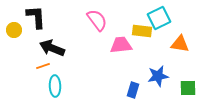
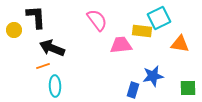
blue star: moved 5 px left
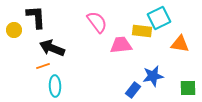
pink semicircle: moved 2 px down
blue rectangle: rotated 21 degrees clockwise
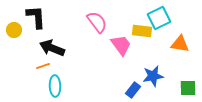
pink trapezoid: rotated 60 degrees clockwise
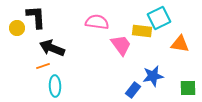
pink semicircle: rotated 45 degrees counterclockwise
yellow circle: moved 3 px right, 2 px up
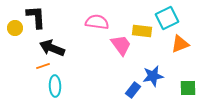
cyan square: moved 8 px right
yellow circle: moved 2 px left
orange triangle: rotated 30 degrees counterclockwise
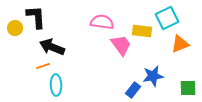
pink semicircle: moved 5 px right
black arrow: moved 1 px up
cyan ellipse: moved 1 px right, 1 px up
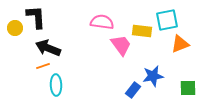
cyan square: moved 2 px down; rotated 15 degrees clockwise
black arrow: moved 4 px left, 1 px down
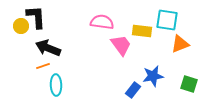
cyan square: rotated 20 degrees clockwise
yellow circle: moved 6 px right, 2 px up
green square: moved 1 px right, 4 px up; rotated 18 degrees clockwise
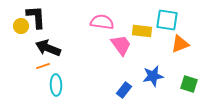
blue rectangle: moved 9 px left
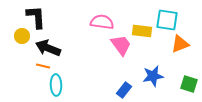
yellow circle: moved 1 px right, 10 px down
orange line: rotated 32 degrees clockwise
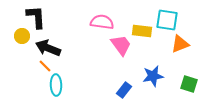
orange line: moved 2 px right; rotated 32 degrees clockwise
